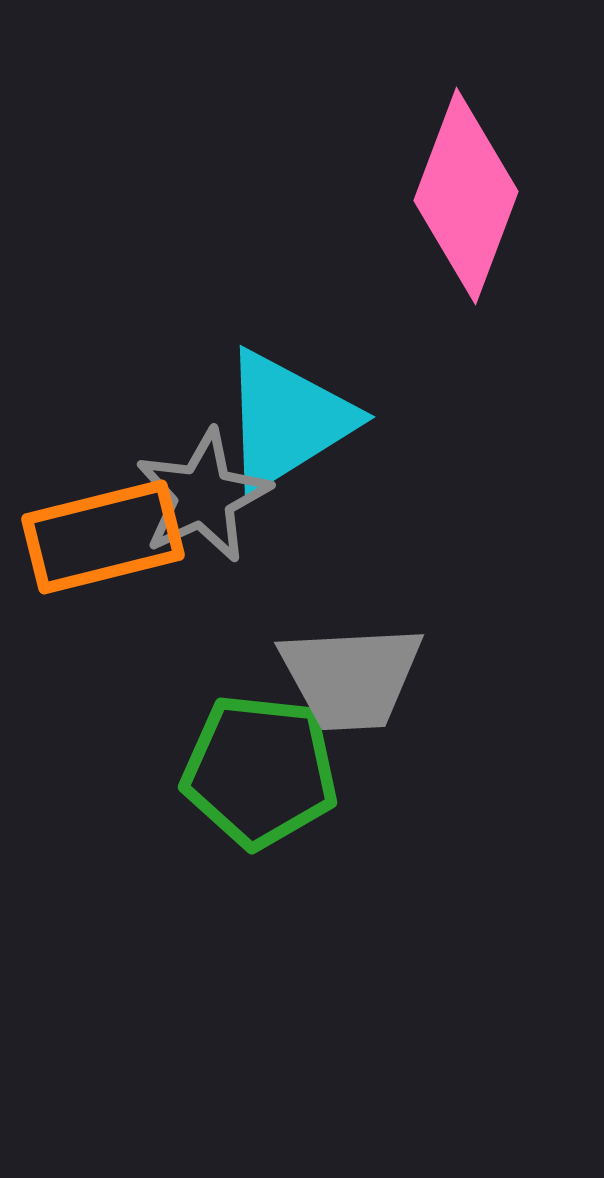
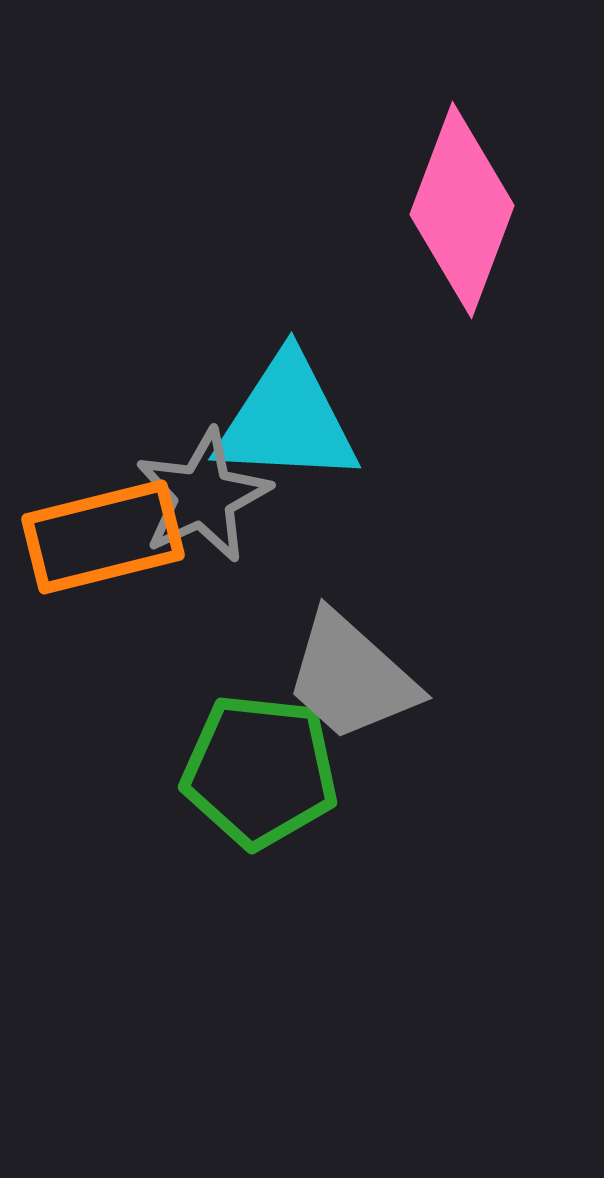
pink diamond: moved 4 px left, 14 px down
cyan triangle: rotated 35 degrees clockwise
gray trapezoid: rotated 45 degrees clockwise
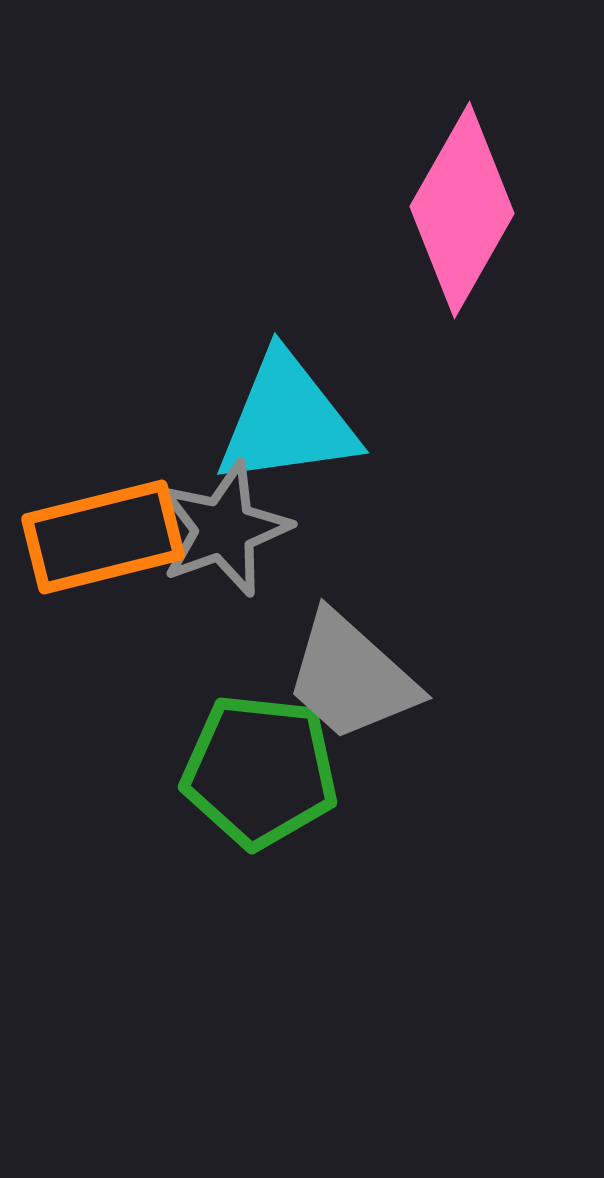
pink diamond: rotated 9 degrees clockwise
cyan triangle: rotated 11 degrees counterclockwise
gray star: moved 21 px right, 33 px down; rotated 5 degrees clockwise
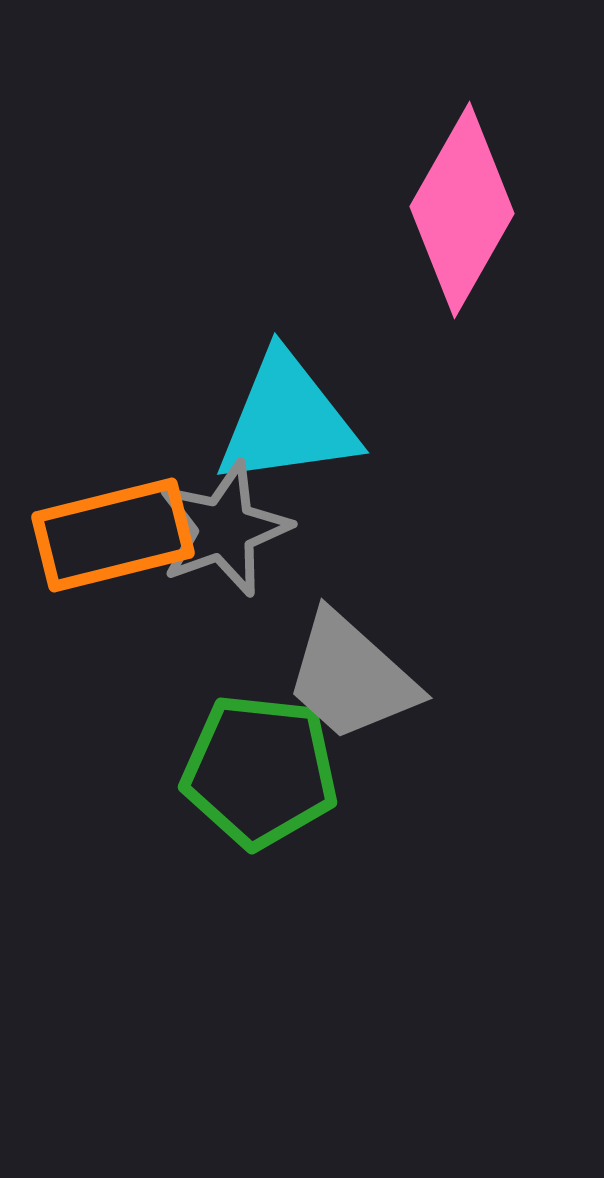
orange rectangle: moved 10 px right, 2 px up
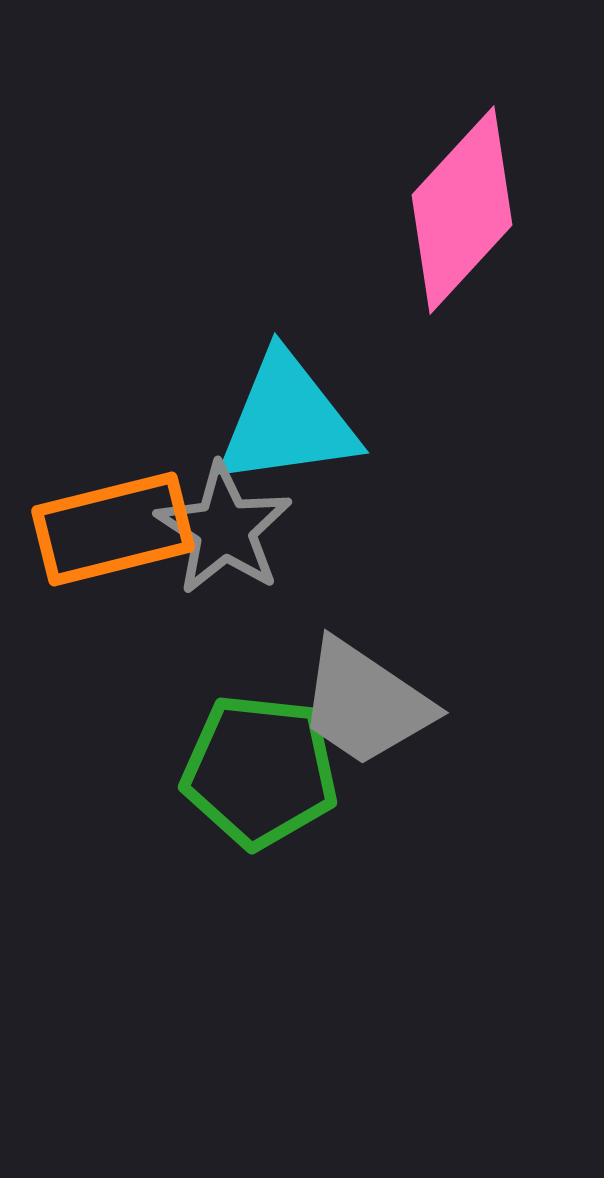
pink diamond: rotated 13 degrees clockwise
gray star: rotated 19 degrees counterclockwise
orange rectangle: moved 6 px up
gray trapezoid: moved 14 px right, 26 px down; rotated 8 degrees counterclockwise
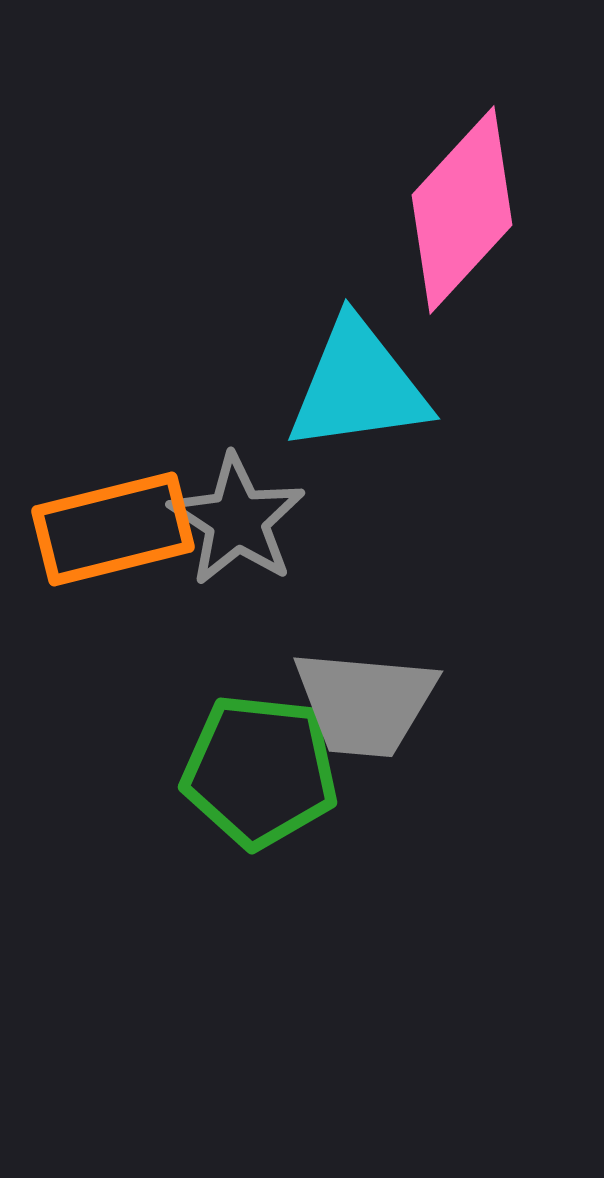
cyan triangle: moved 71 px right, 34 px up
gray star: moved 13 px right, 9 px up
gray trapezoid: rotated 29 degrees counterclockwise
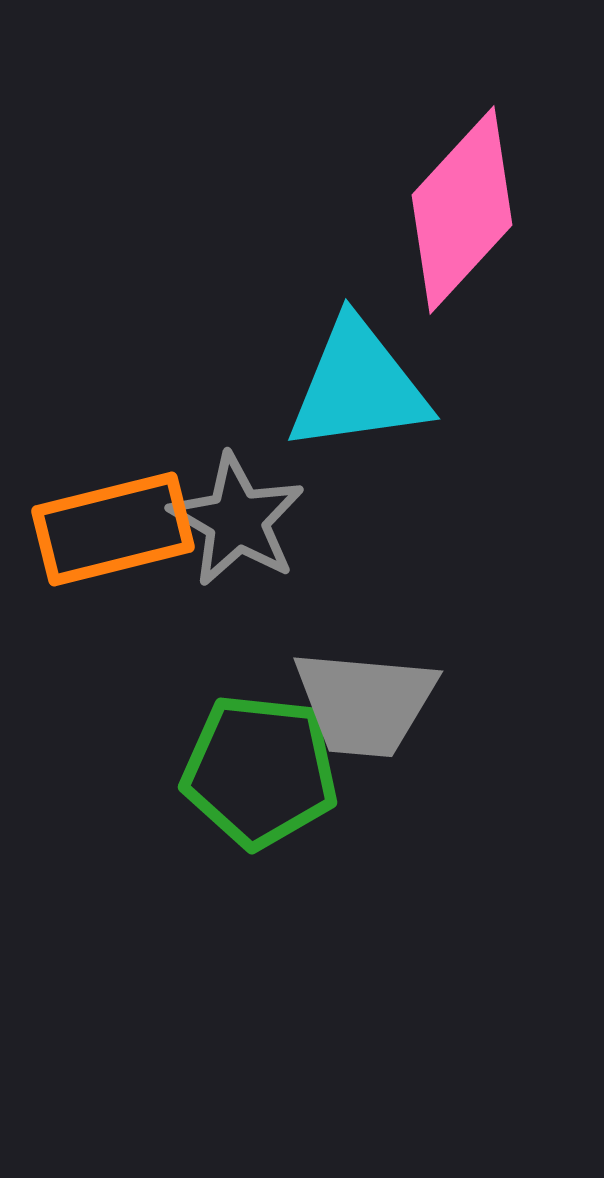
gray star: rotated 3 degrees counterclockwise
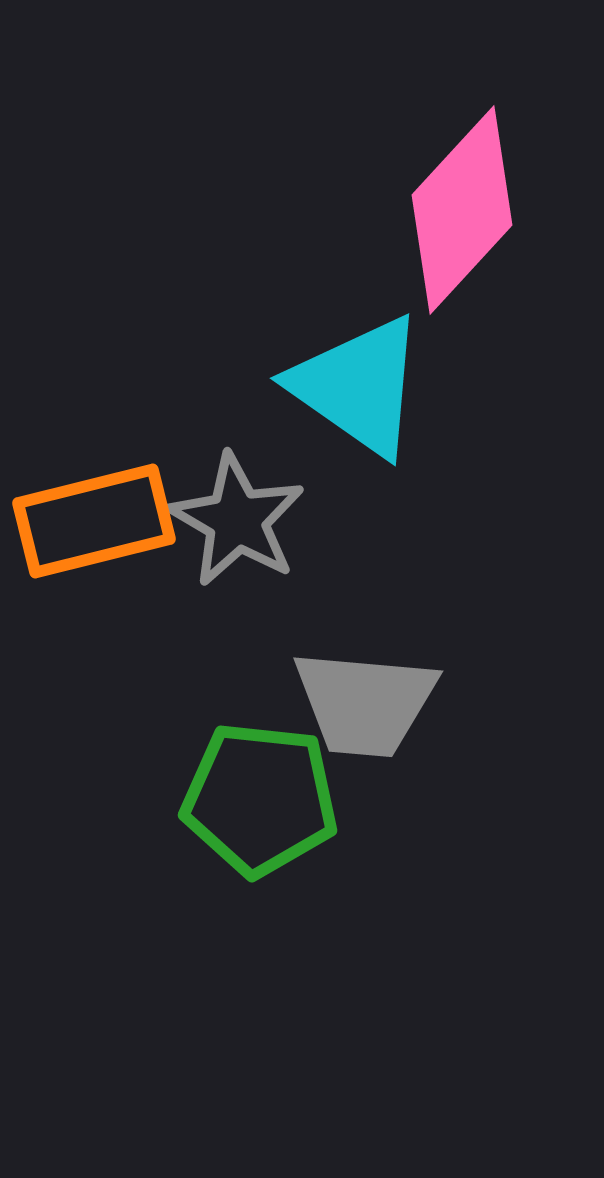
cyan triangle: rotated 43 degrees clockwise
orange rectangle: moved 19 px left, 8 px up
green pentagon: moved 28 px down
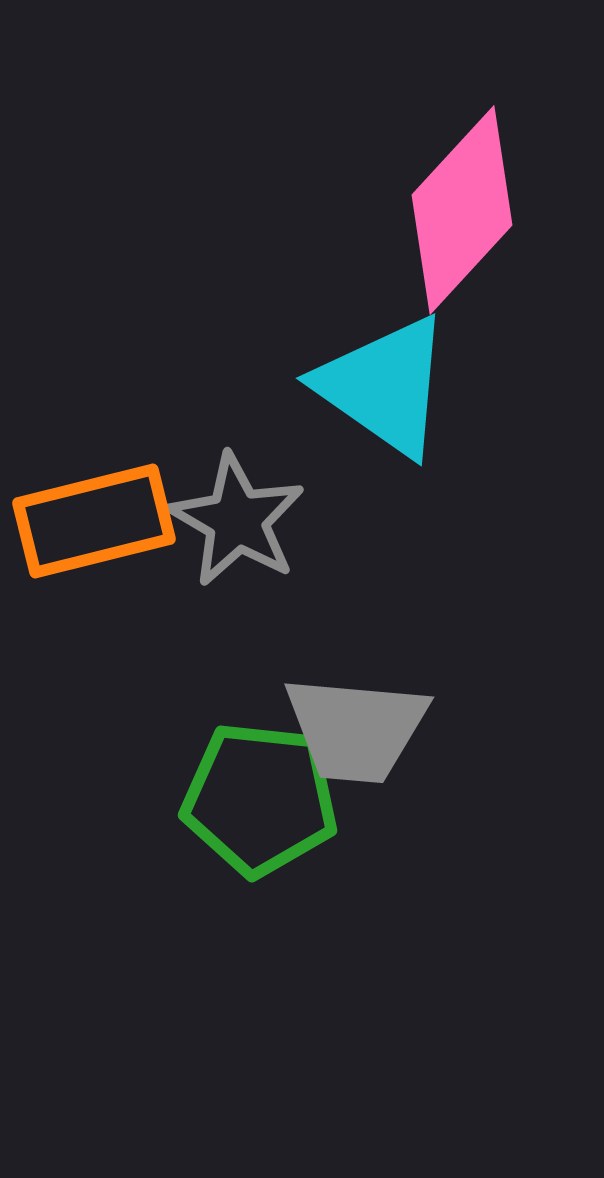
cyan triangle: moved 26 px right
gray trapezoid: moved 9 px left, 26 px down
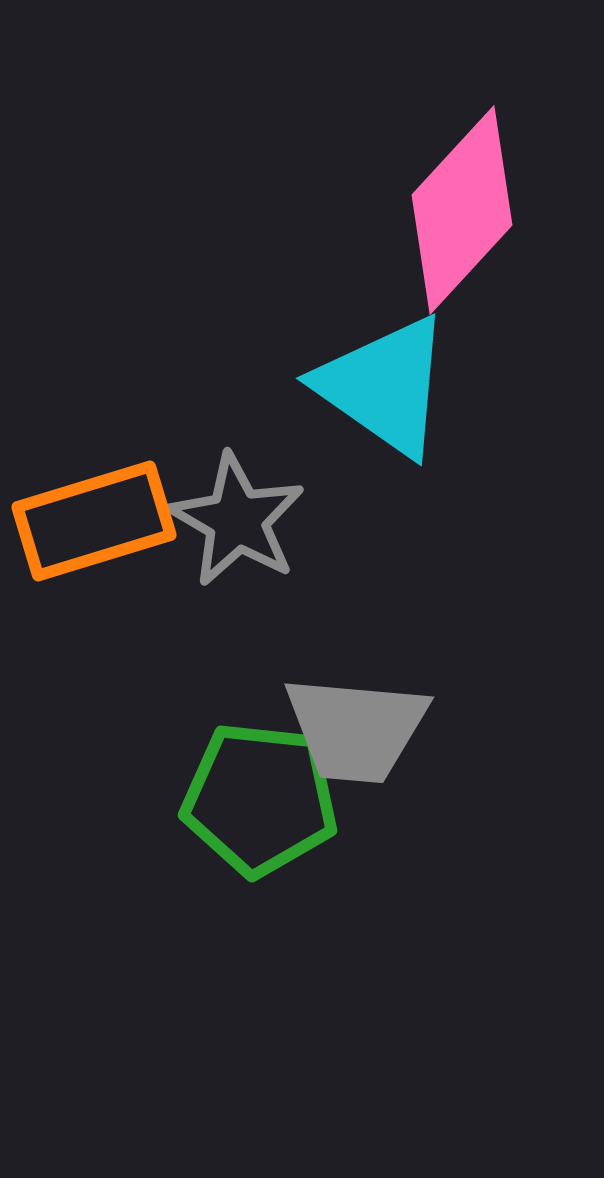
orange rectangle: rotated 3 degrees counterclockwise
